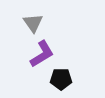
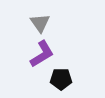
gray triangle: moved 7 px right
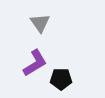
purple L-shape: moved 7 px left, 9 px down
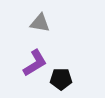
gray triangle: rotated 45 degrees counterclockwise
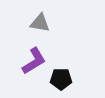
purple L-shape: moved 1 px left, 2 px up
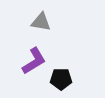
gray triangle: moved 1 px right, 1 px up
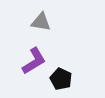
black pentagon: rotated 25 degrees clockwise
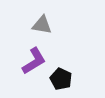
gray triangle: moved 1 px right, 3 px down
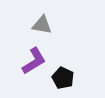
black pentagon: moved 2 px right, 1 px up
